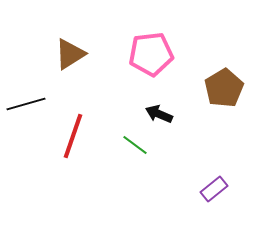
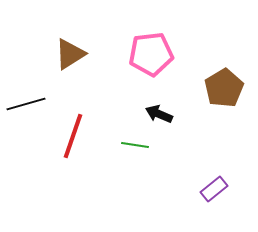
green line: rotated 28 degrees counterclockwise
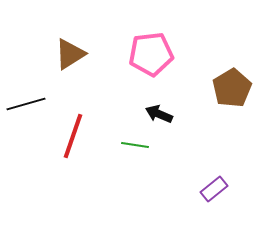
brown pentagon: moved 8 px right
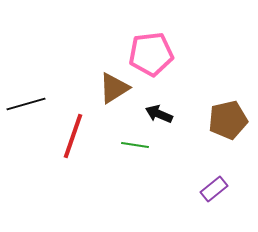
brown triangle: moved 44 px right, 34 px down
brown pentagon: moved 4 px left, 32 px down; rotated 18 degrees clockwise
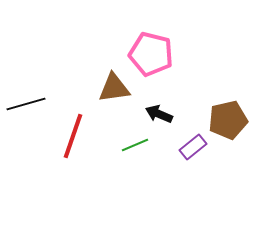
pink pentagon: rotated 21 degrees clockwise
brown triangle: rotated 24 degrees clockwise
green line: rotated 32 degrees counterclockwise
purple rectangle: moved 21 px left, 42 px up
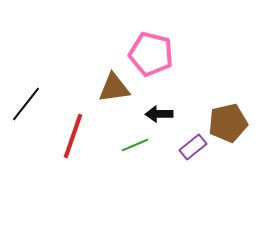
black line: rotated 36 degrees counterclockwise
black arrow: rotated 24 degrees counterclockwise
brown pentagon: moved 3 px down
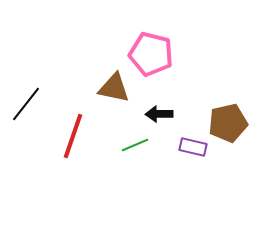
brown triangle: rotated 20 degrees clockwise
purple rectangle: rotated 52 degrees clockwise
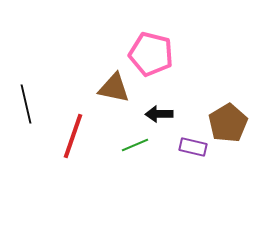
black line: rotated 51 degrees counterclockwise
brown pentagon: rotated 18 degrees counterclockwise
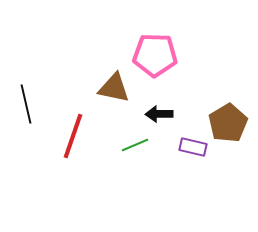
pink pentagon: moved 4 px right, 1 px down; rotated 12 degrees counterclockwise
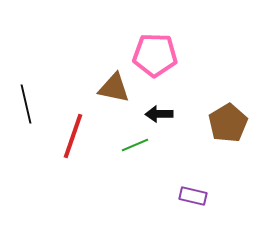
purple rectangle: moved 49 px down
